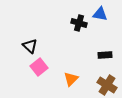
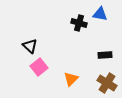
brown cross: moved 2 px up
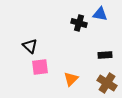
pink square: moved 1 px right; rotated 30 degrees clockwise
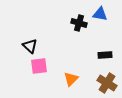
pink square: moved 1 px left, 1 px up
